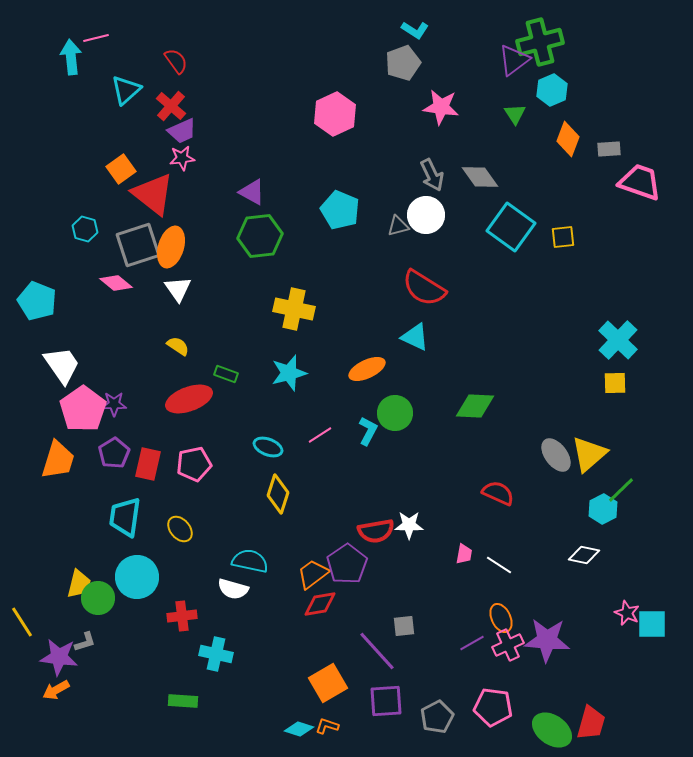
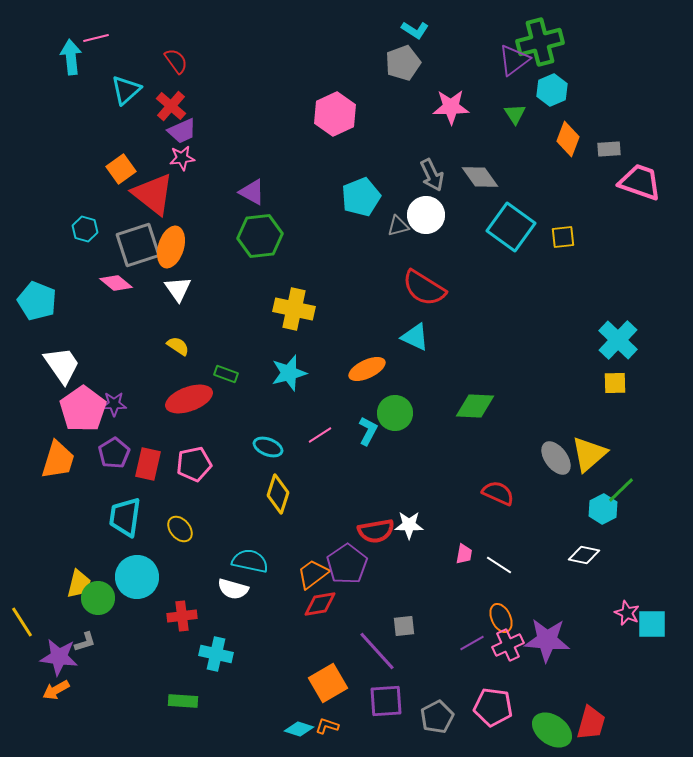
pink star at (441, 107): moved 10 px right; rotated 9 degrees counterclockwise
cyan pentagon at (340, 210): moved 21 px right, 13 px up; rotated 27 degrees clockwise
gray ellipse at (556, 455): moved 3 px down
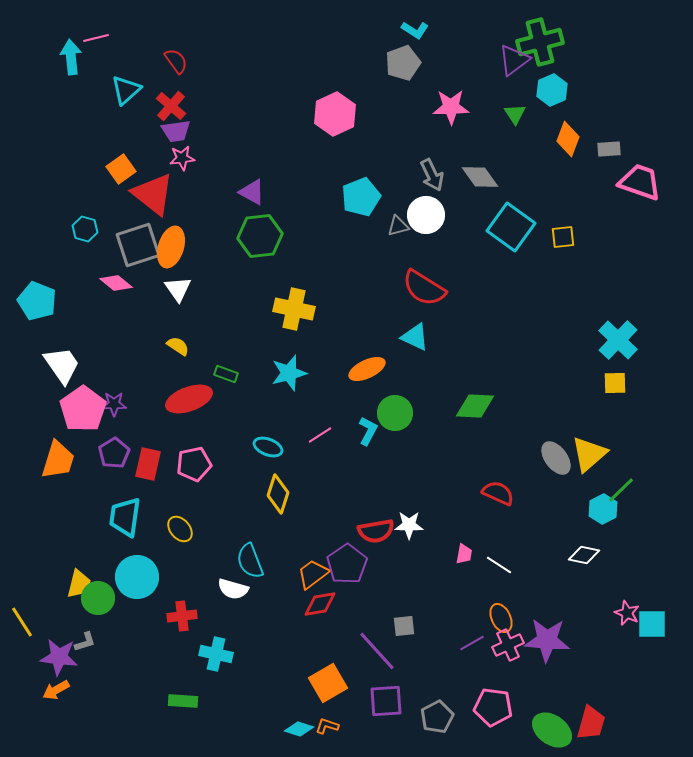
purple trapezoid at (182, 131): moved 6 px left; rotated 16 degrees clockwise
cyan semicircle at (250, 561): rotated 123 degrees counterclockwise
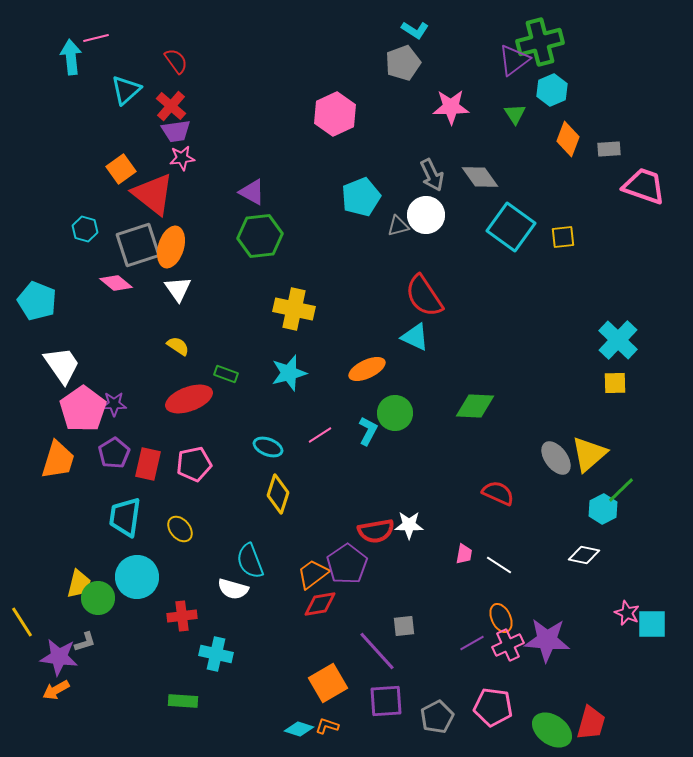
pink trapezoid at (640, 182): moved 4 px right, 4 px down
red semicircle at (424, 288): moved 8 px down; rotated 24 degrees clockwise
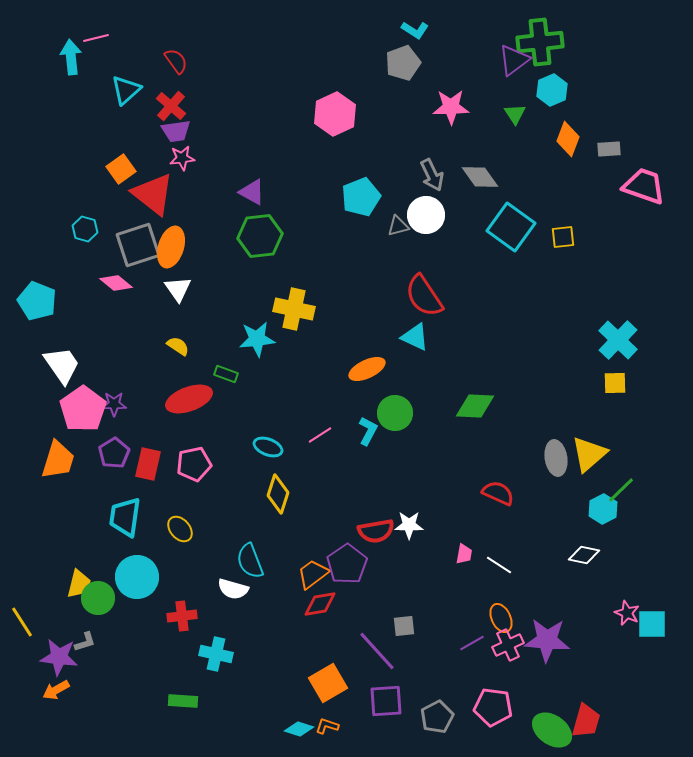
green cross at (540, 42): rotated 9 degrees clockwise
cyan star at (289, 373): moved 32 px left, 34 px up; rotated 9 degrees clockwise
gray ellipse at (556, 458): rotated 28 degrees clockwise
red trapezoid at (591, 723): moved 5 px left, 2 px up
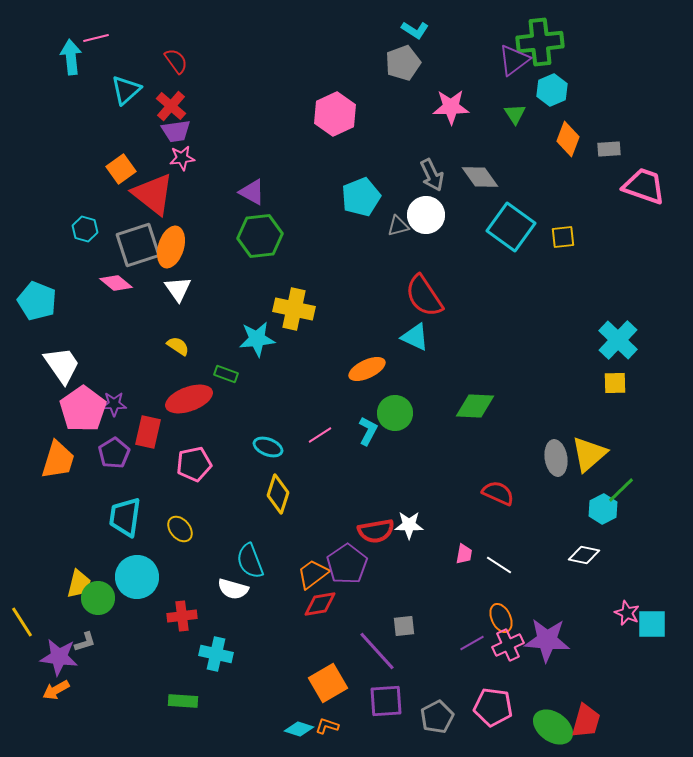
red rectangle at (148, 464): moved 32 px up
green ellipse at (552, 730): moved 1 px right, 3 px up
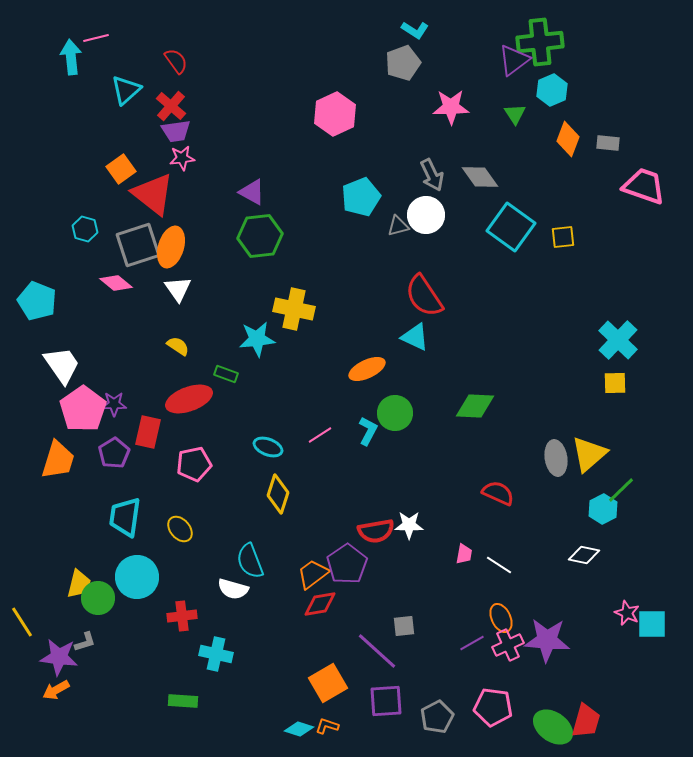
gray rectangle at (609, 149): moved 1 px left, 6 px up; rotated 10 degrees clockwise
purple line at (377, 651): rotated 6 degrees counterclockwise
